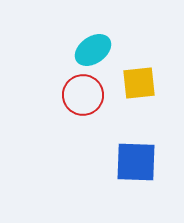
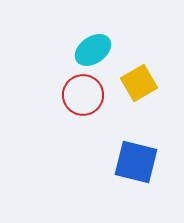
yellow square: rotated 24 degrees counterclockwise
blue square: rotated 12 degrees clockwise
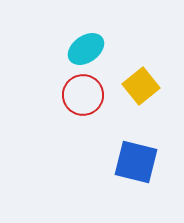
cyan ellipse: moved 7 px left, 1 px up
yellow square: moved 2 px right, 3 px down; rotated 9 degrees counterclockwise
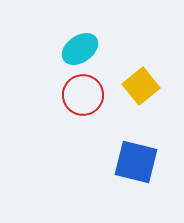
cyan ellipse: moved 6 px left
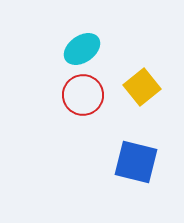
cyan ellipse: moved 2 px right
yellow square: moved 1 px right, 1 px down
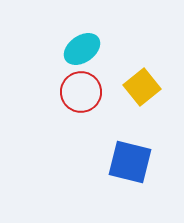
red circle: moved 2 px left, 3 px up
blue square: moved 6 px left
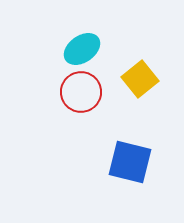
yellow square: moved 2 px left, 8 px up
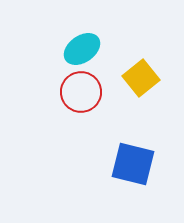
yellow square: moved 1 px right, 1 px up
blue square: moved 3 px right, 2 px down
